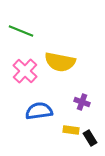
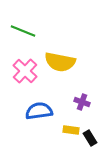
green line: moved 2 px right
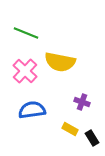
green line: moved 3 px right, 2 px down
blue semicircle: moved 7 px left, 1 px up
yellow rectangle: moved 1 px left, 1 px up; rotated 21 degrees clockwise
black rectangle: moved 2 px right
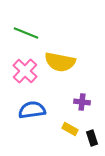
purple cross: rotated 14 degrees counterclockwise
black rectangle: rotated 14 degrees clockwise
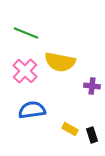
purple cross: moved 10 px right, 16 px up
black rectangle: moved 3 px up
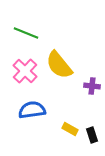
yellow semicircle: moved 1 px left, 3 px down; rotated 40 degrees clockwise
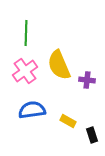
green line: rotated 70 degrees clockwise
yellow semicircle: rotated 16 degrees clockwise
pink cross: rotated 10 degrees clockwise
purple cross: moved 5 px left, 6 px up
yellow rectangle: moved 2 px left, 8 px up
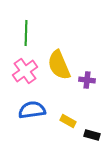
black rectangle: rotated 56 degrees counterclockwise
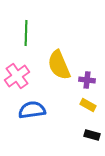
pink cross: moved 8 px left, 5 px down
yellow rectangle: moved 20 px right, 16 px up
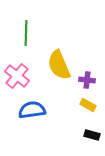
pink cross: rotated 15 degrees counterclockwise
